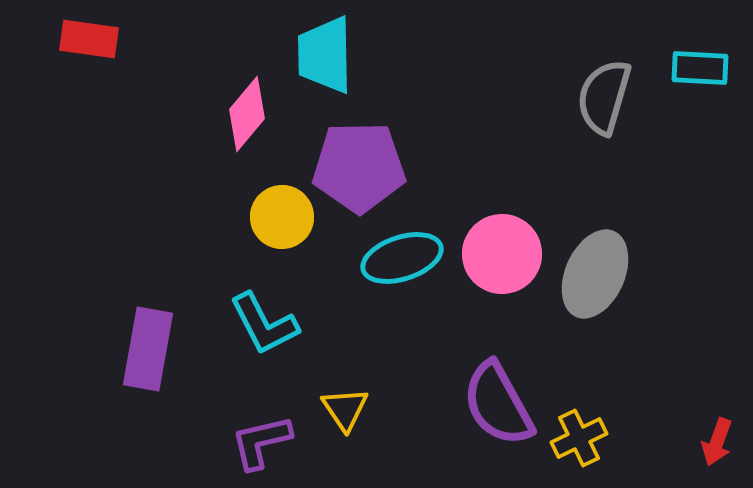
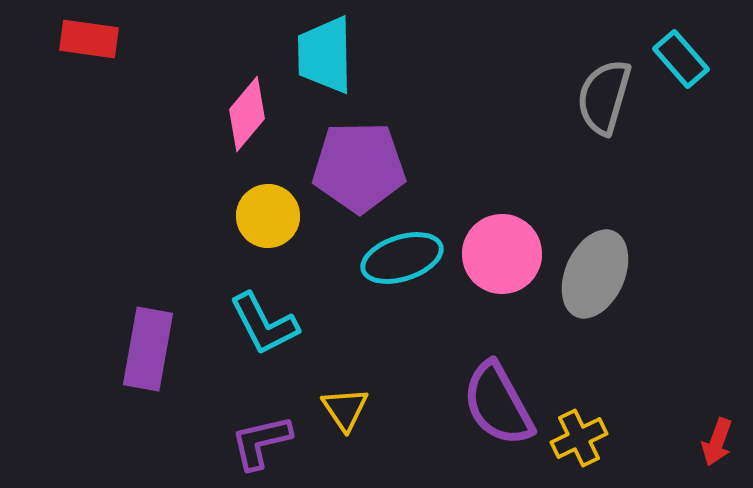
cyan rectangle: moved 19 px left, 9 px up; rotated 46 degrees clockwise
yellow circle: moved 14 px left, 1 px up
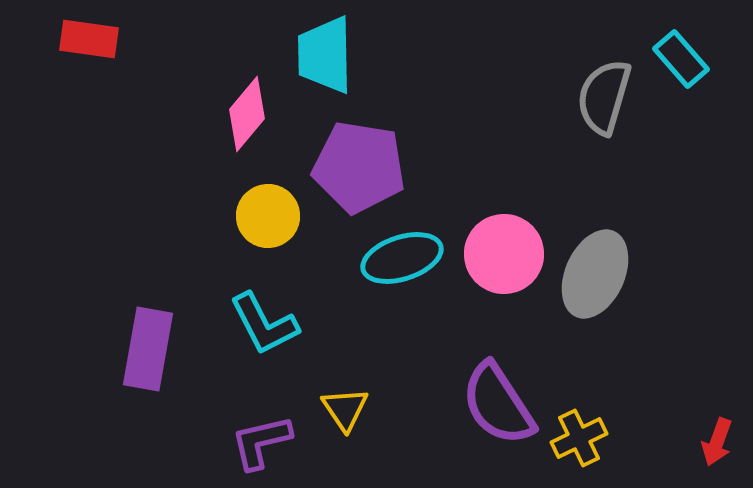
purple pentagon: rotated 10 degrees clockwise
pink circle: moved 2 px right
purple semicircle: rotated 4 degrees counterclockwise
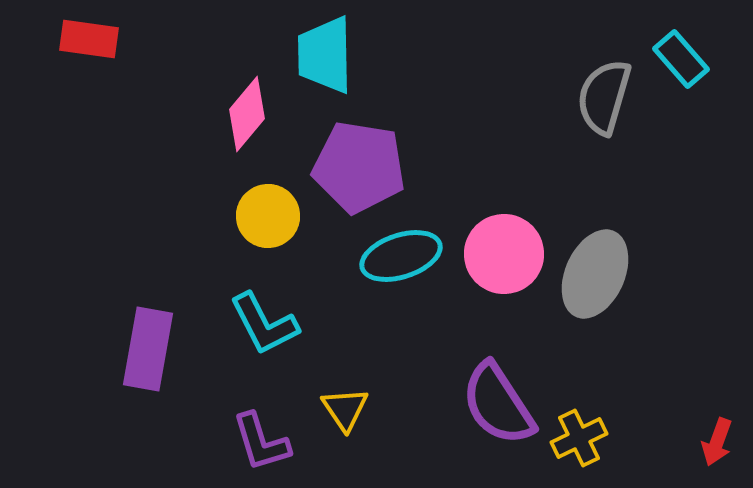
cyan ellipse: moved 1 px left, 2 px up
purple L-shape: rotated 94 degrees counterclockwise
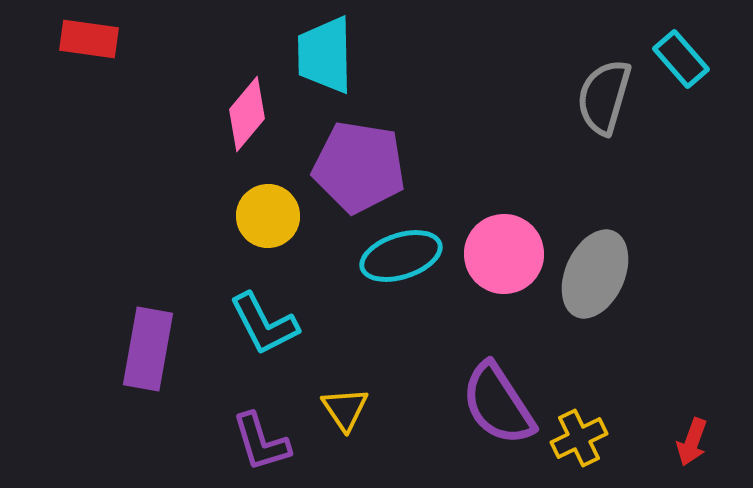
red arrow: moved 25 px left
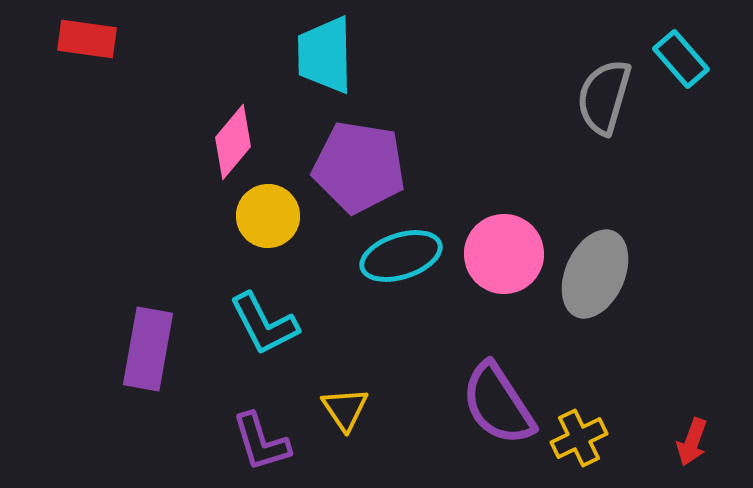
red rectangle: moved 2 px left
pink diamond: moved 14 px left, 28 px down
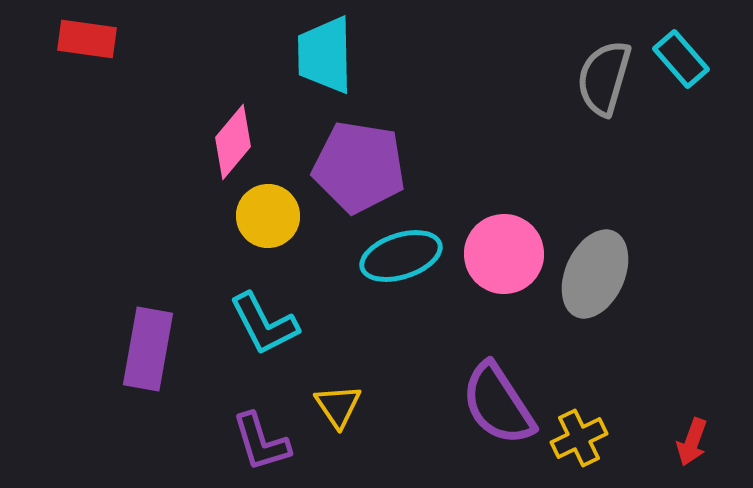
gray semicircle: moved 19 px up
yellow triangle: moved 7 px left, 3 px up
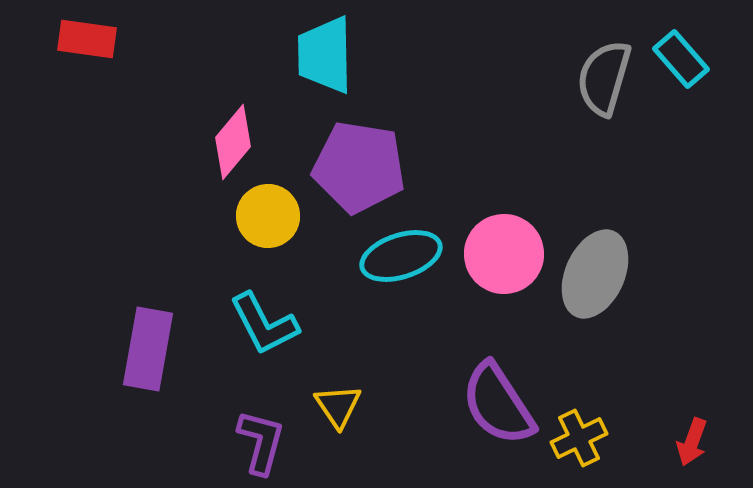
purple L-shape: rotated 148 degrees counterclockwise
